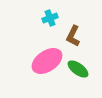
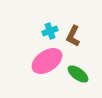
cyan cross: moved 13 px down
green ellipse: moved 5 px down
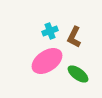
brown L-shape: moved 1 px right, 1 px down
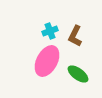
brown L-shape: moved 1 px right, 1 px up
pink ellipse: rotated 28 degrees counterclockwise
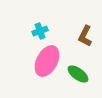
cyan cross: moved 10 px left
brown L-shape: moved 10 px right
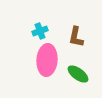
brown L-shape: moved 9 px left, 1 px down; rotated 15 degrees counterclockwise
pink ellipse: moved 1 px up; rotated 24 degrees counterclockwise
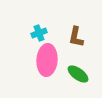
cyan cross: moved 1 px left, 2 px down
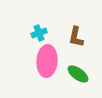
pink ellipse: moved 1 px down
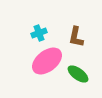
pink ellipse: rotated 48 degrees clockwise
